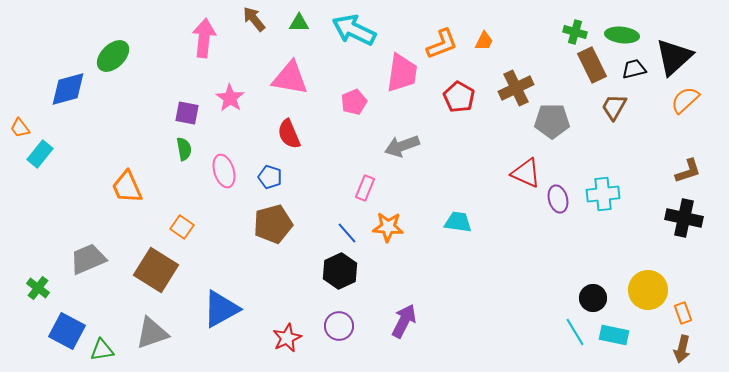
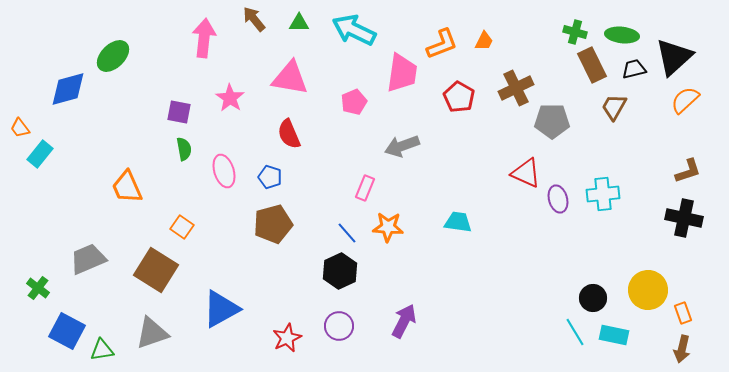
purple square at (187, 113): moved 8 px left, 1 px up
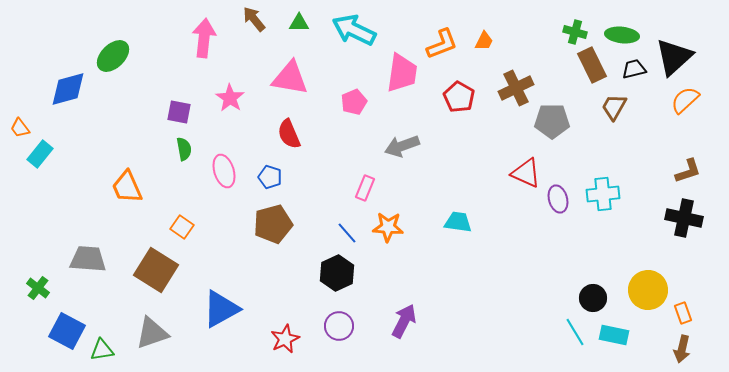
gray trapezoid at (88, 259): rotated 27 degrees clockwise
black hexagon at (340, 271): moved 3 px left, 2 px down
red star at (287, 338): moved 2 px left, 1 px down
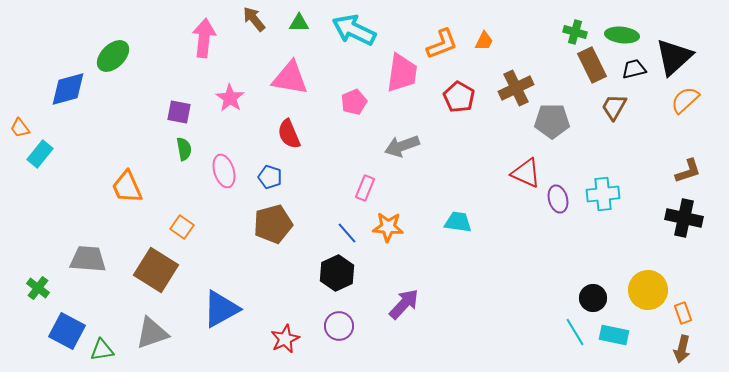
purple arrow at (404, 321): moved 17 px up; rotated 16 degrees clockwise
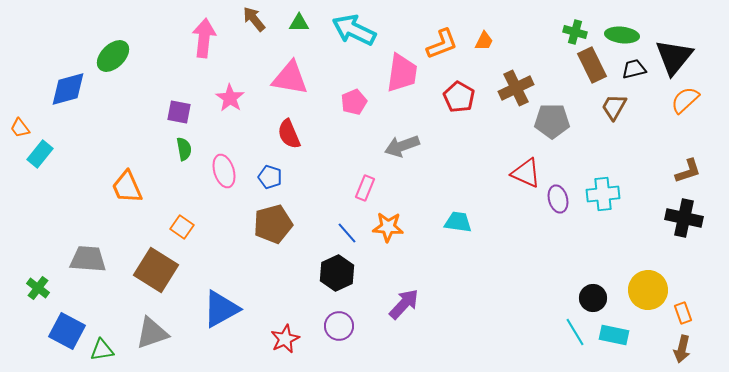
black triangle at (674, 57): rotated 9 degrees counterclockwise
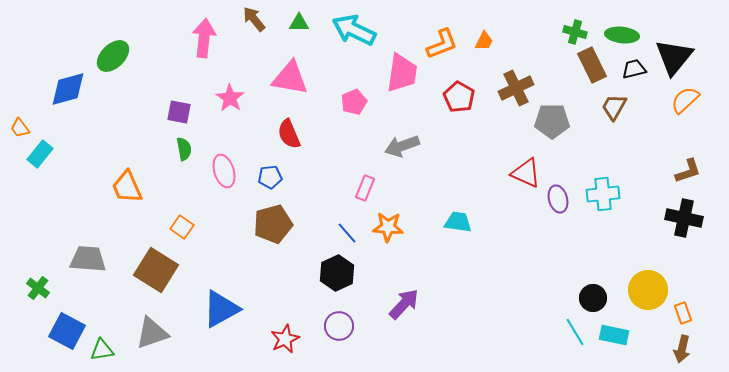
blue pentagon at (270, 177): rotated 25 degrees counterclockwise
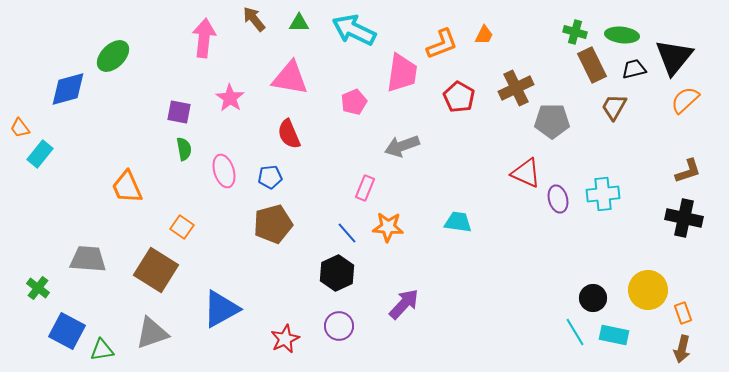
orange trapezoid at (484, 41): moved 6 px up
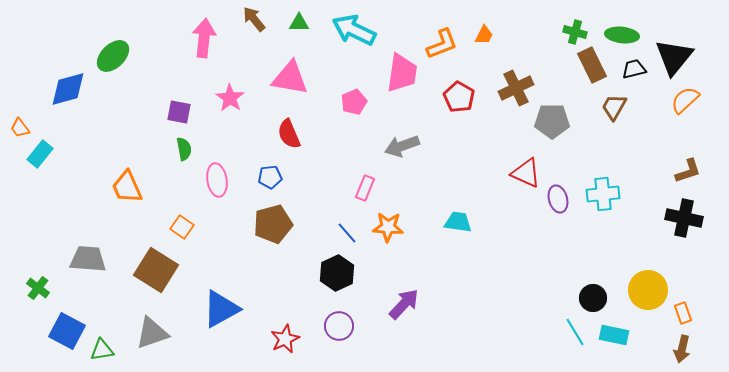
pink ellipse at (224, 171): moved 7 px left, 9 px down; rotated 8 degrees clockwise
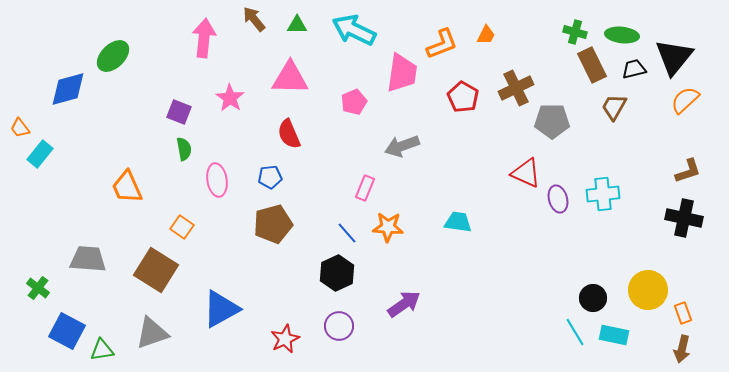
green triangle at (299, 23): moved 2 px left, 2 px down
orange trapezoid at (484, 35): moved 2 px right
pink triangle at (290, 78): rotated 9 degrees counterclockwise
red pentagon at (459, 97): moved 4 px right
purple square at (179, 112): rotated 10 degrees clockwise
purple arrow at (404, 304): rotated 12 degrees clockwise
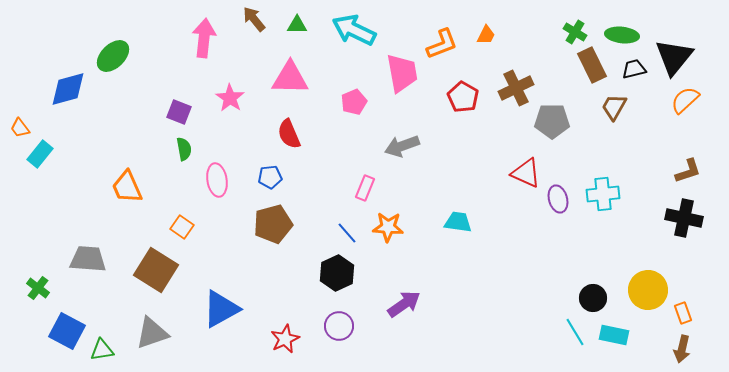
green cross at (575, 32): rotated 15 degrees clockwise
pink trapezoid at (402, 73): rotated 18 degrees counterclockwise
